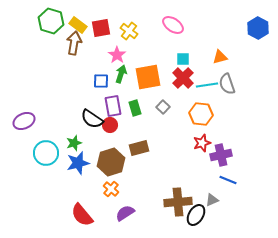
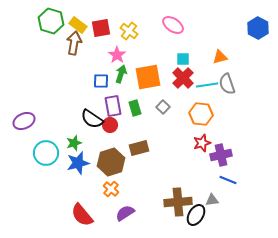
gray triangle: rotated 16 degrees clockwise
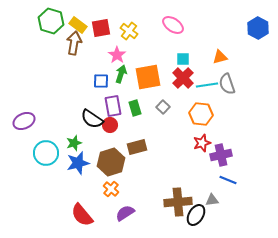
brown rectangle: moved 2 px left, 1 px up
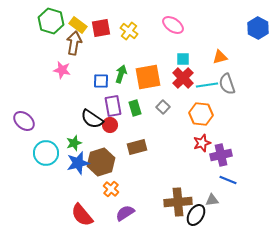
pink star: moved 55 px left, 15 px down; rotated 24 degrees counterclockwise
purple ellipse: rotated 65 degrees clockwise
brown hexagon: moved 10 px left
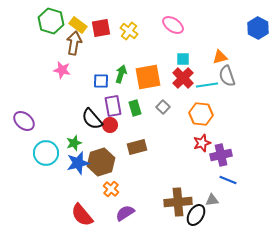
gray semicircle: moved 8 px up
black semicircle: rotated 15 degrees clockwise
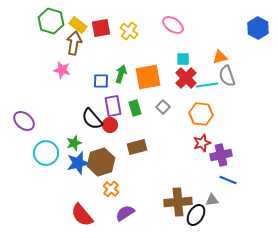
red cross: moved 3 px right
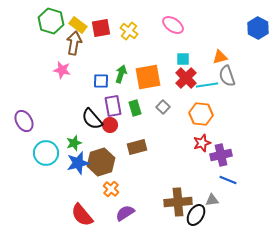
purple ellipse: rotated 20 degrees clockwise
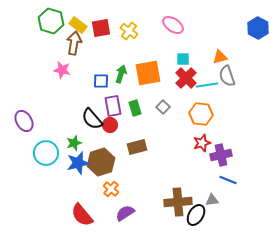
orange square: moved 4 px up
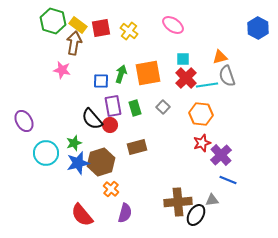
green hexagon: moved 2 px right
purple cross: rotated 30 degrees counterclockwise
purple semicircle: rotated 138 degrees clockwise
